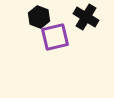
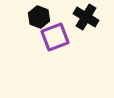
purple square: rotated 8 degrees counterclockwise
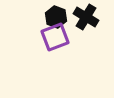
black hexagon: moved 17 px right
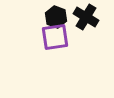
purple square: rotated 12 degrees clockwise
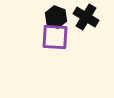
purple square: rotated 12 degrees clockwise
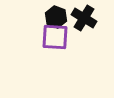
black cross: moved 2 px left, 1 px down
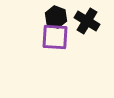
black cross: moved 3 px right, 3 px down
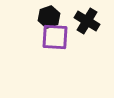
black hexagon: moved 7 px left; rotated 20 degrees clockwise
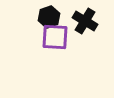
black cross: moved 2 px left
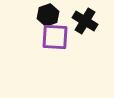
black hexagon: moved 1 px left, 2 px up
